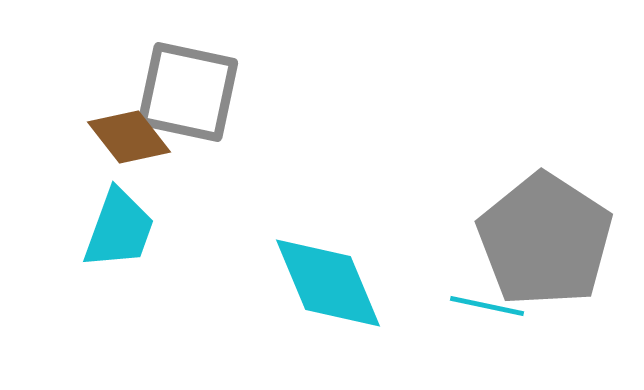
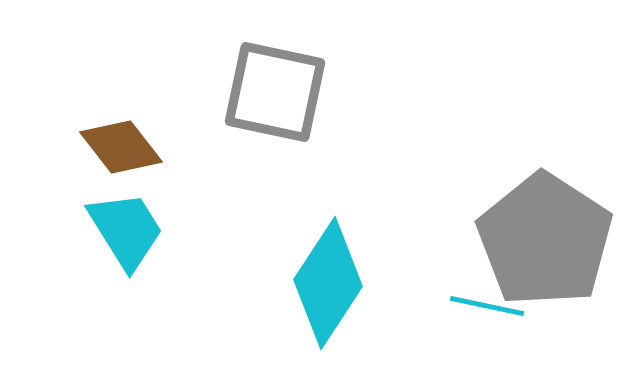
gray square: moved 87 px right
brown diamond: moved 8 px left, 10 px down
cyan trapezoid: moved 7 px right, 1 px down; rotated 52 degrees counterclockwise
cyan diamond: rotated 56 degrees clockwise
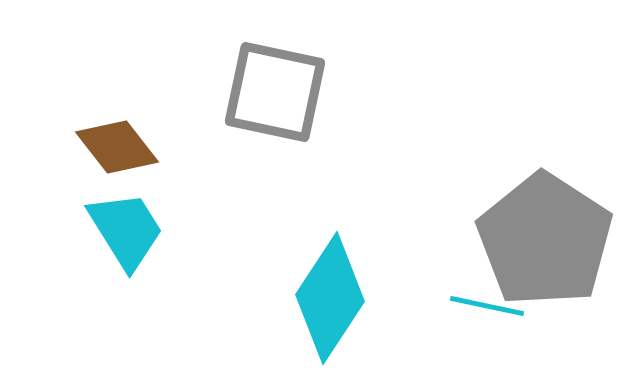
brown diamond: moved 4 px left
cyan diamond: moved 2 px right, 15 px down
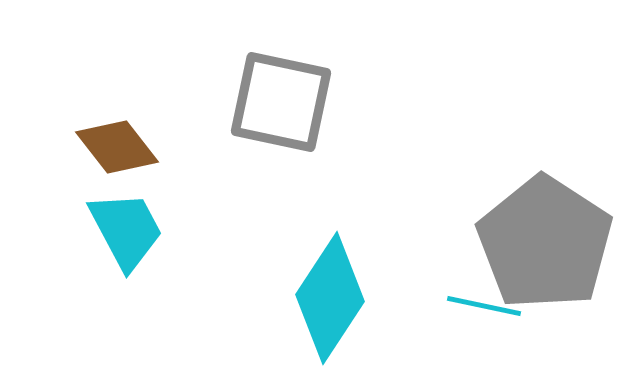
gray square: moved 6 px right, 10 px down
cyan trapezoid: rotated 4 degrees clockwise
gray pentagon: moved 3 px down
cyan line: moved 3 px left
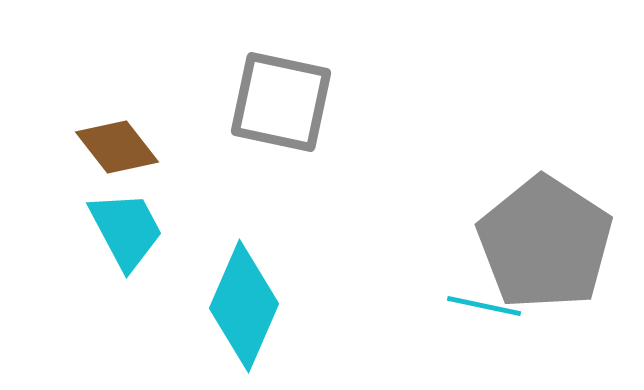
cyan diamond: moved 86 px left, 8 px down; rotated 10 degrees counterclockwise
